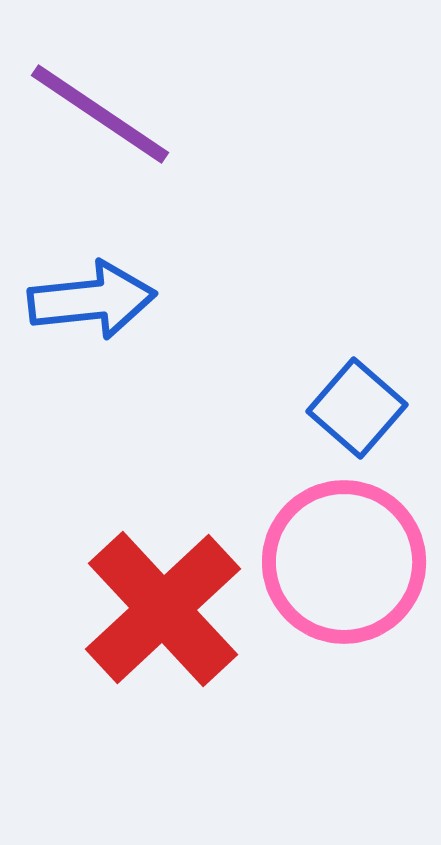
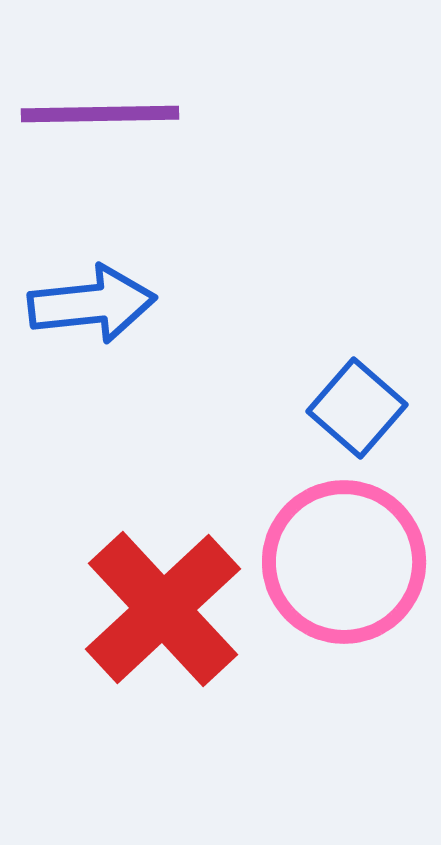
purple line: rotated 35 degrees counterclockwise
blue arrow: moved 4 px down
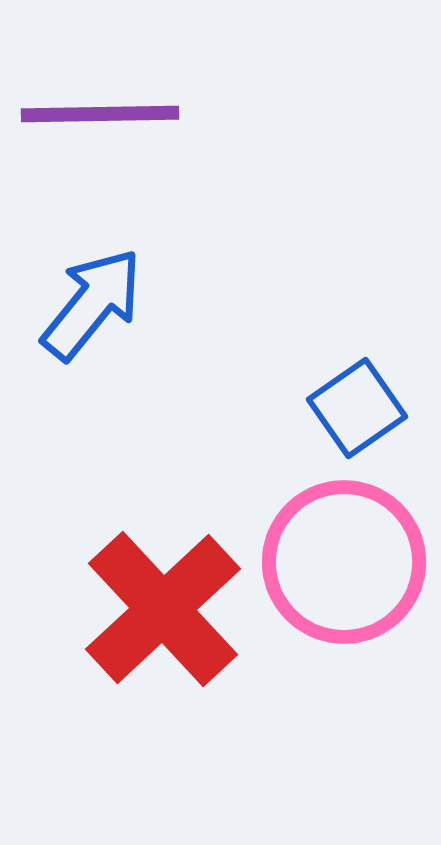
blue arrow: rotated 45 degrees counterclockwise
blue square: rotated 14 degrees clockwise
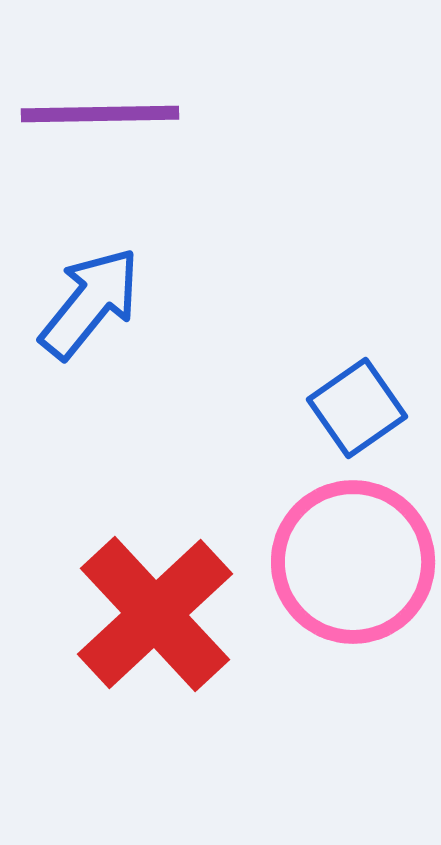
blue arrow: moved 2 px left, 1 px up
pink circle: moved 9 px right
red cross: moved 8 px left, 5 px down
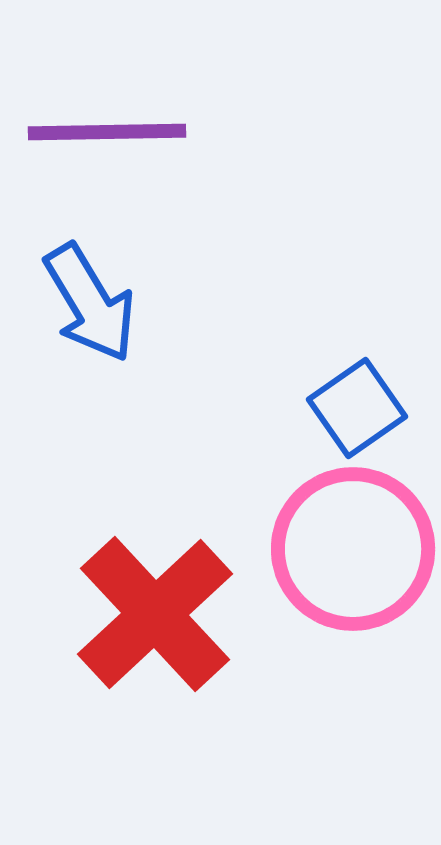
purple line: moved 7 px right, 18 px down
blue arrow: rotated 110 degrees clockwise
pink circle: moved 13 px up
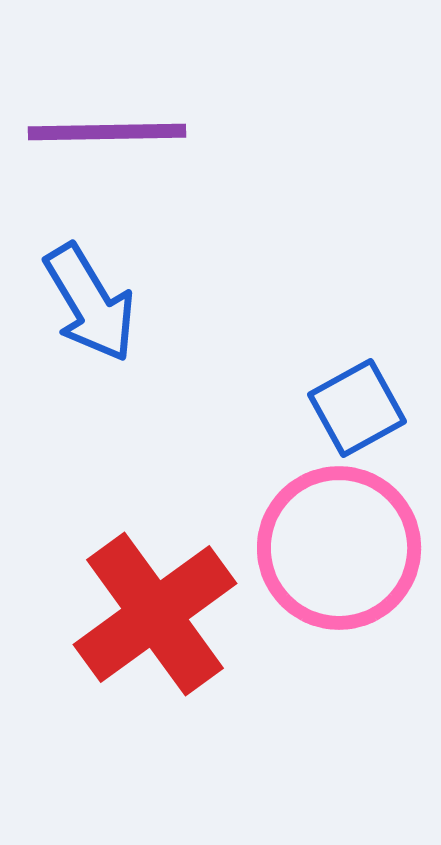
blue square: rotated 6 degrees clockwise
pink circle: moved 14 px left, 1 px up
red cross: rotated 7 degrees clockwise
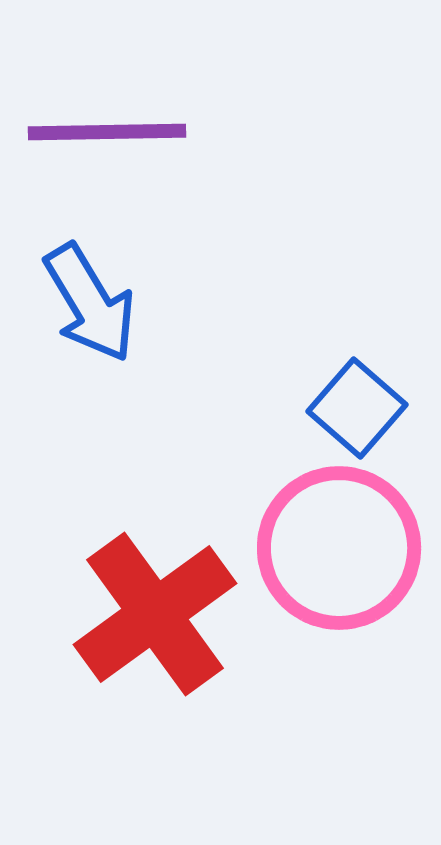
blue square: rotated 20 degrees counterclockwise
